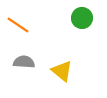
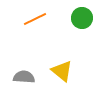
orange line: moved 17 px right, 6 px up; rotated 60 degrees counterclockwise
gray semicircle: moved 15 px down
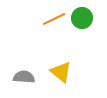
orange line: moved 19 px right
yellow triangle: moved 1 px left, 1 px down
